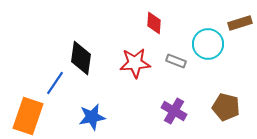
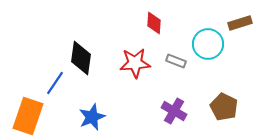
brown pentagon: moved 2 px left; rotated 12 degrees clockwise
blue star: rotated 12 degrees counterclockwise
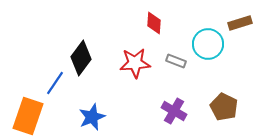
black diamond: rotated 28 degrees clockwise
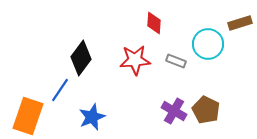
red star: moved 3 px up
blue line: moved 5 px right, 7 px down
brown pentagon: moved 18 px left, 3 px down
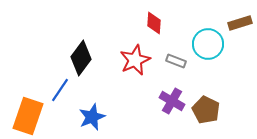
red star: rotated 20 degrees counterclockwise
purple cross: moved 2 px left, 10 px up
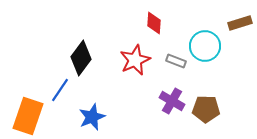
cyan circle: moved 3 px left, 2 px down
brown pentagon: moved 1 px up; rotated 24 degrees counterclockwise
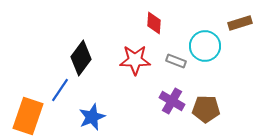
red star: rotated 24 degrees clockwise
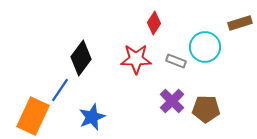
red diamond: rotated 30 degrees clockwise
cyan circle: moved 1 px down
red star: moved 1 px right, 1 px up
purple cross: rotated 15 degrees clockwise
orange rectangle: moved 5 px right; rotated 6 degrees clockwise
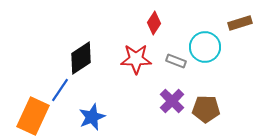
black diamond: rotated 20 degrees clockwise
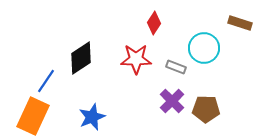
brown rectangle: rotated 35 degrees clockwise
cyan circle: moved 1 px left, 1 px down
gray rectangle: moved 6 px down
blue line: moved 14 px left, 9 px up
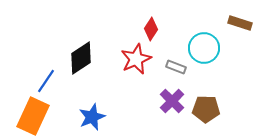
red diamond: moved 3 px left, 6 px down
red star: rotated 24 degrees counterclockwise
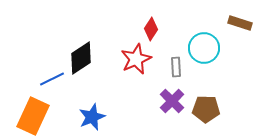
gray rectangle: rotated 66 degrees clockwise
blue line: moved 6 px right, 2 px up; rotated 30 degrees clockwise
